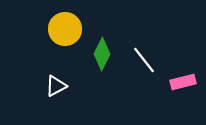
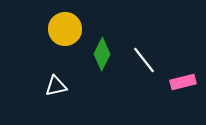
white triangle: rotated 15 degrees clockwise
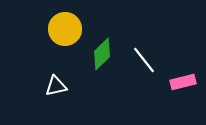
green diamond: rotated 20 degrees clockwise
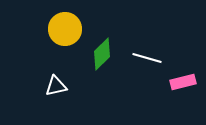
white line: moved 3 px right, 2 px up; rotated 36 degrees counterclockwise
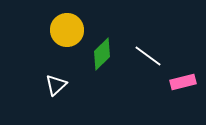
yellow circle: moved 2 px right, 1 px down
white line: moved 1 px right, 2 px up; rotated 20 degrees clockwise
white triangle: moved 1 px up; rotated 30 degrees counterclockwise
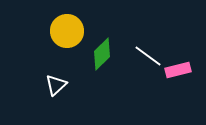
yellow circle: moved 1 px down
pink rectangle: moved 5 px left, 12 px up
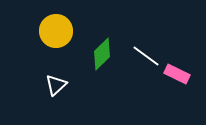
yellow circle: moved 11 px left
white line: moved 2 px left
pink rectangle: moved 1 px left, 4 px down; rotated 40 degrees clockwise
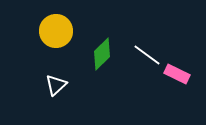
white line: moved 1 px right, 1 px up
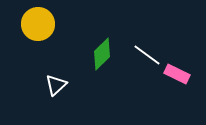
yellow circle: moved 18 px left, 7 px up
